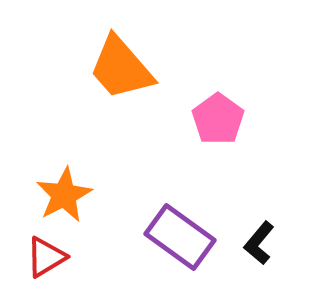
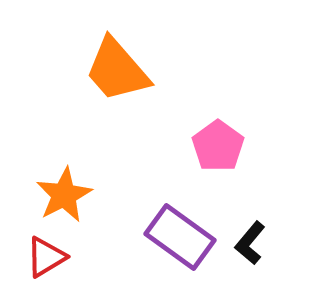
orange trapezoid: moved 4 px left, 2 px down
pink pentagon: moved 27 px down
black L-shape: moved 9 px left
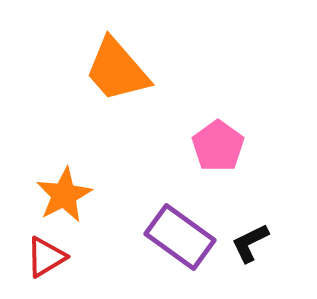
black L-shape: rotated 24 degrees clockwise
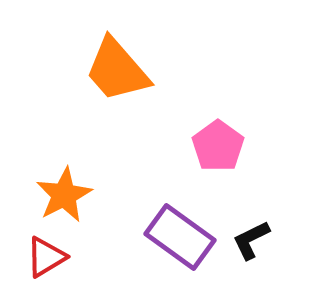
black L-shape: moved 1 px right, 3 px up
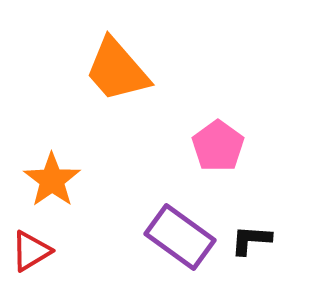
orange star: moved 12 px left, 15 px up; rotated 8 degrees counterclockwise
black L-shape: rotated 30 degrees clockwise
red triangle: moved 15 px left, 6 px up
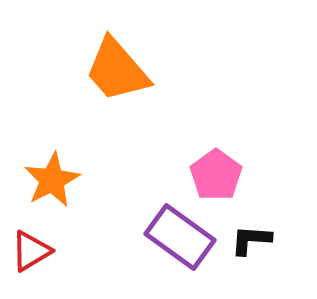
pink pentagon: moved 2 px left, 29 px down
orange star: rotated 8 degrees clockwise
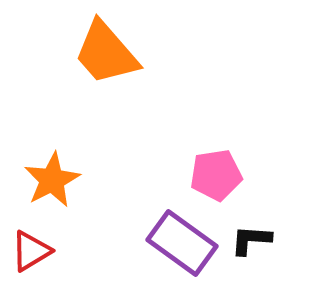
orange trapezoid: moved 11 px left, 17 px up
pink pentagon: rotated 27 degrees clockwise
purple rectangle: moved 2 px right, 6 px down
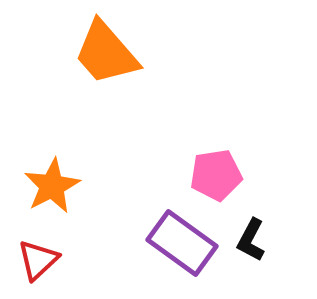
orange star: moved 6 px down
black L-shape: rotated 66 degrees counterclockwise
red triangle: moved 7 px right, 9 px down; rotated 12 degrees counterclockwise
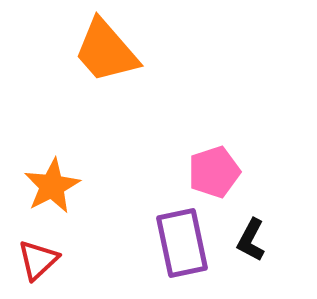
orange trapezoid: moved 2 px up
pink pentagon: moved 2 px left, 3 px up; rotated 9 degrees counterclockwise
purple rectangle: rotated 42 degrees clockwise
